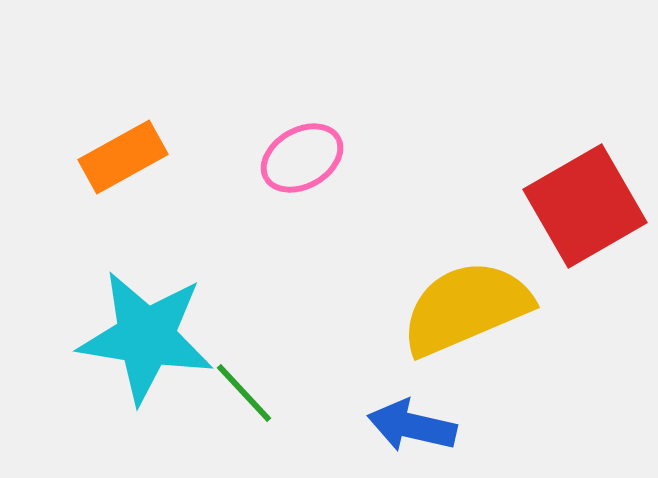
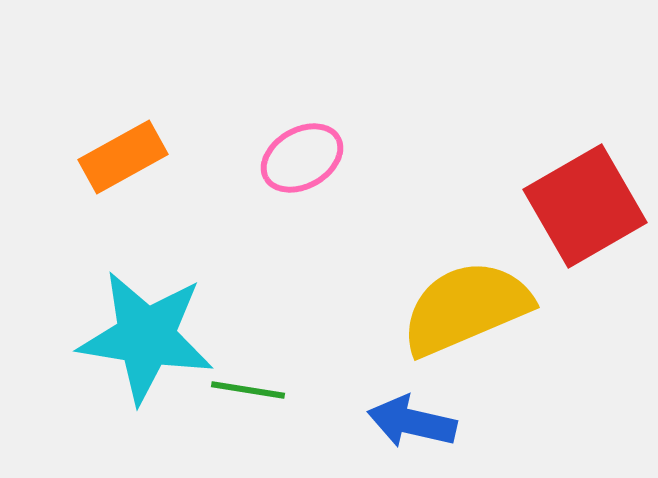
green line: moved 4 px right, 3 px up; rotated 38 degrees counterclockwise
blue arrow: moved 4 px up
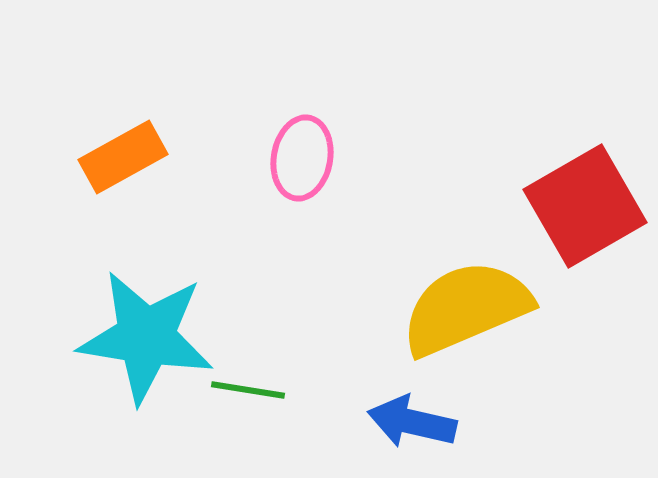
pink ellipse: rotated 50 degrees counterclockwise
